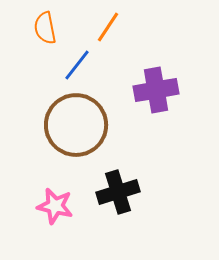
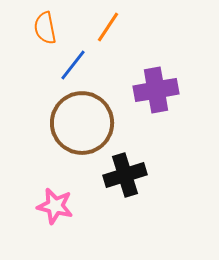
blue line: moved 4 px left
brown circle: moved 6 px right, 2 px up
black cross: moved 7 px right, 17 px up
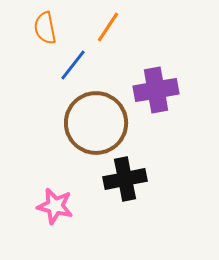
brown circle: moved 14 px right
black cross: moved 4 px down; rotated 6 degrees clockwise
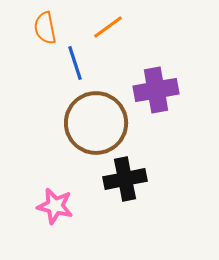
orange line: rotated 20 degrees clockwise
blue line: moved 2 px right, 2 px up; rotated 56 degrees counterclockwise
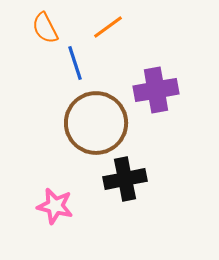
orange semicircle: rotated 16 degrees counterclockwise
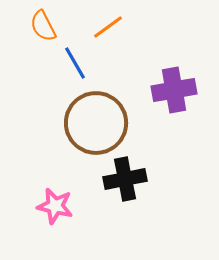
orange semicircle: moved 2 px left, 2 px up
blue line: rotated 12 degrees counterclockwise
purple cross: moved 18 px right
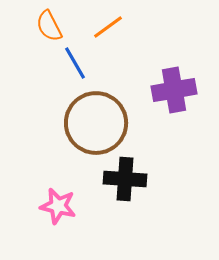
orange semicircle: moved 6 px right
black cross: rotated 15 degrees clockwise
pink star: moved 3 px right
